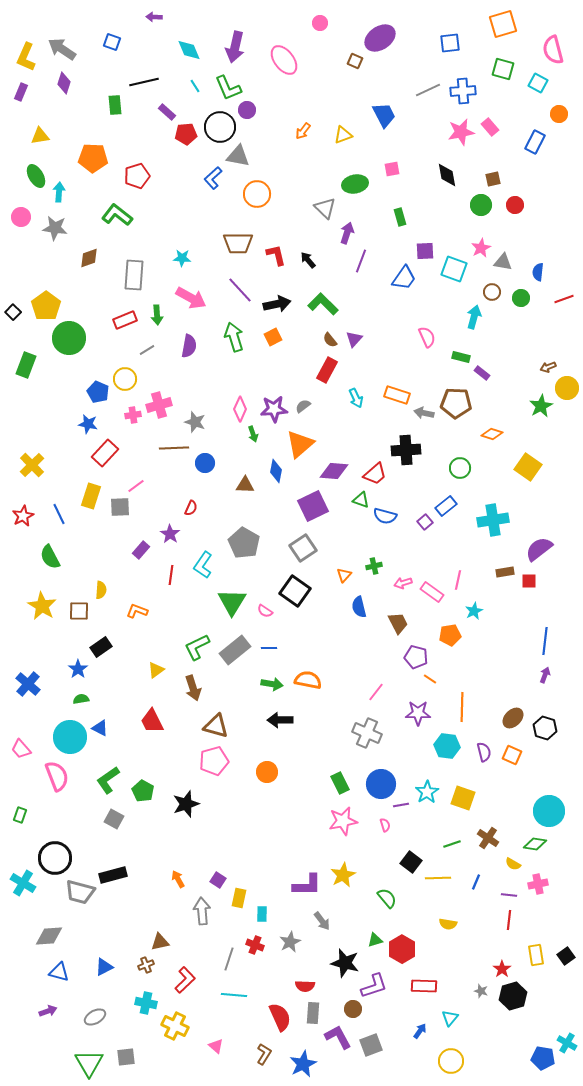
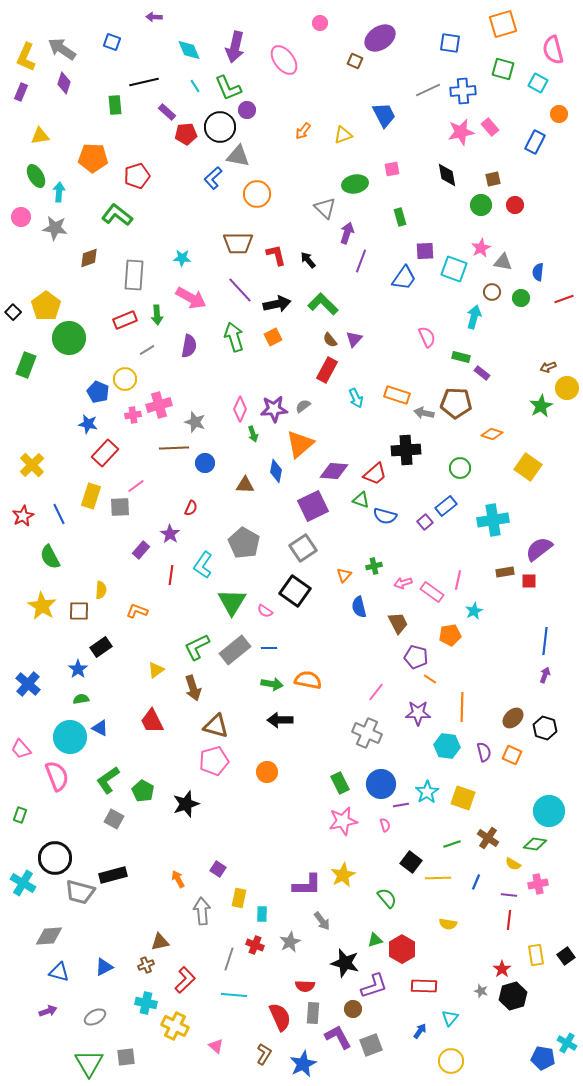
blue square at (450, 43): rotated 15 degrees clockwise
purple square at (218, 880): moved 11 px up
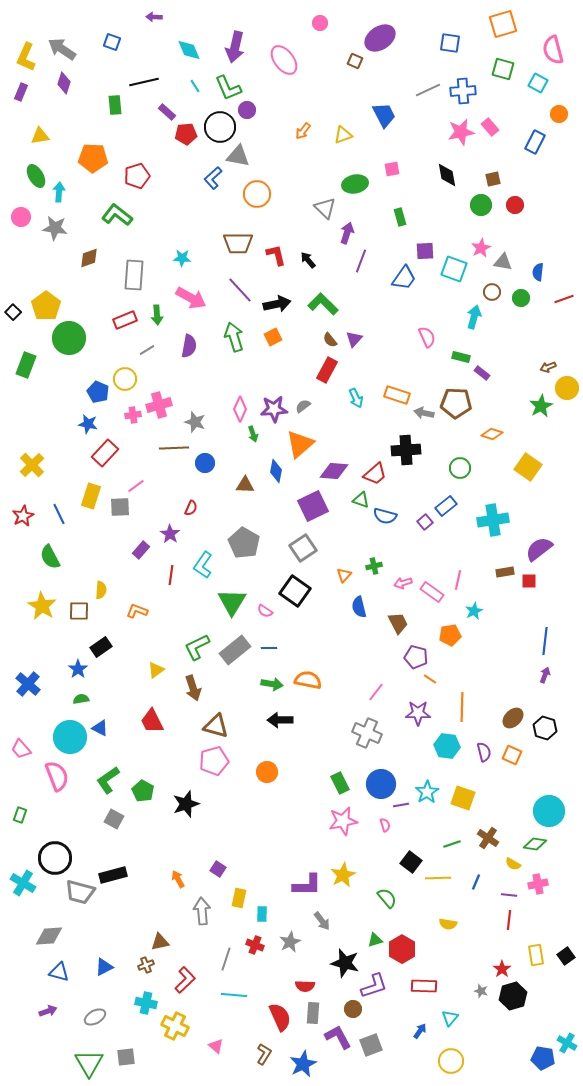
gray line at (229, 959): moved 3 px left
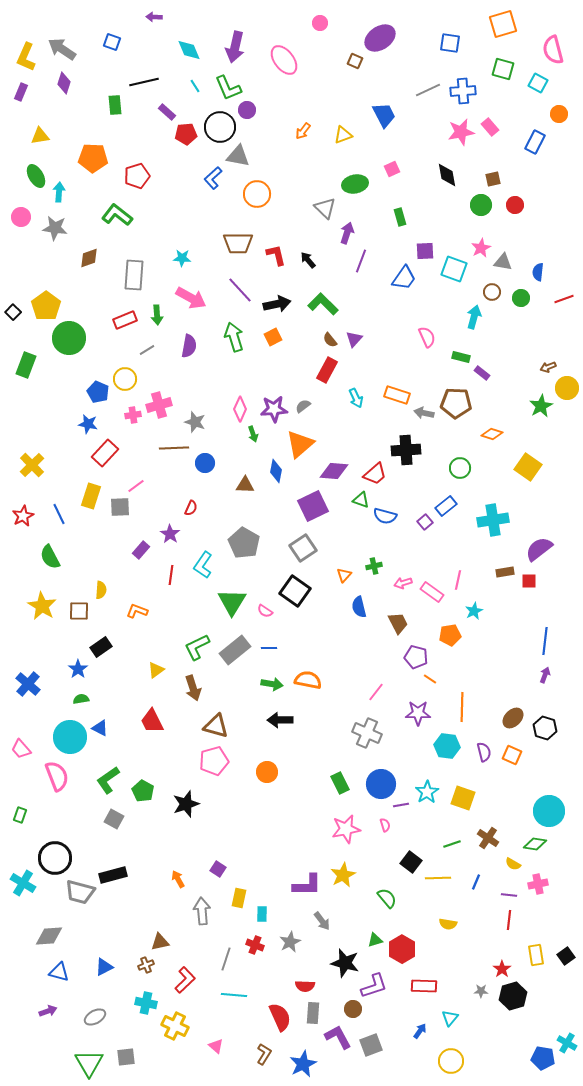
pink square at (392, 169): rotated 14 degrees counterclockwise
pink star at (343, 821): moved 3 px right, 8 px down
gray star at (481, 991): rotated 16 degrees counterclockwise
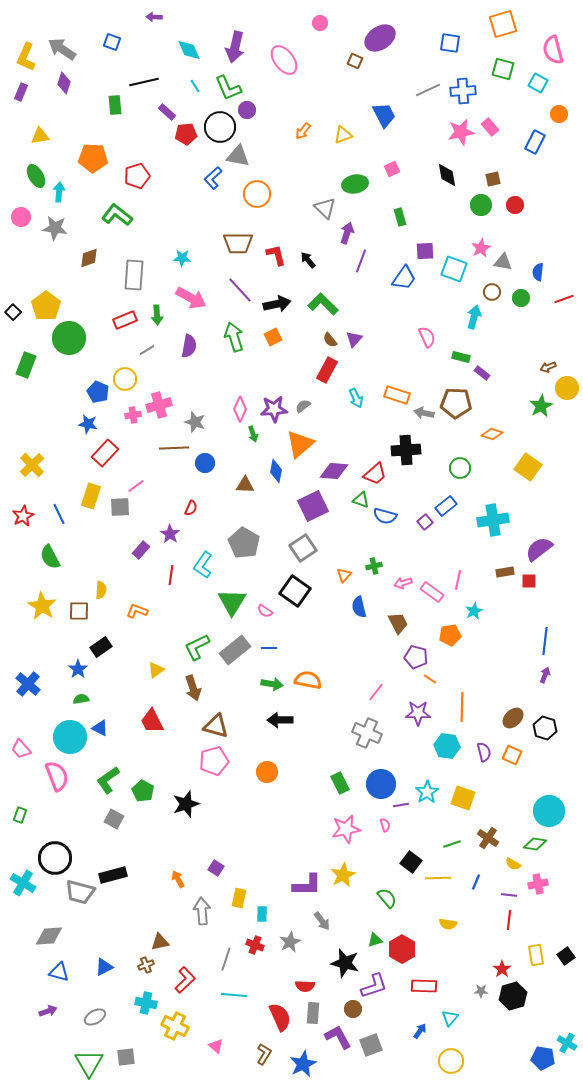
purple square at (218, 869): moved 2 px left, 1 px up
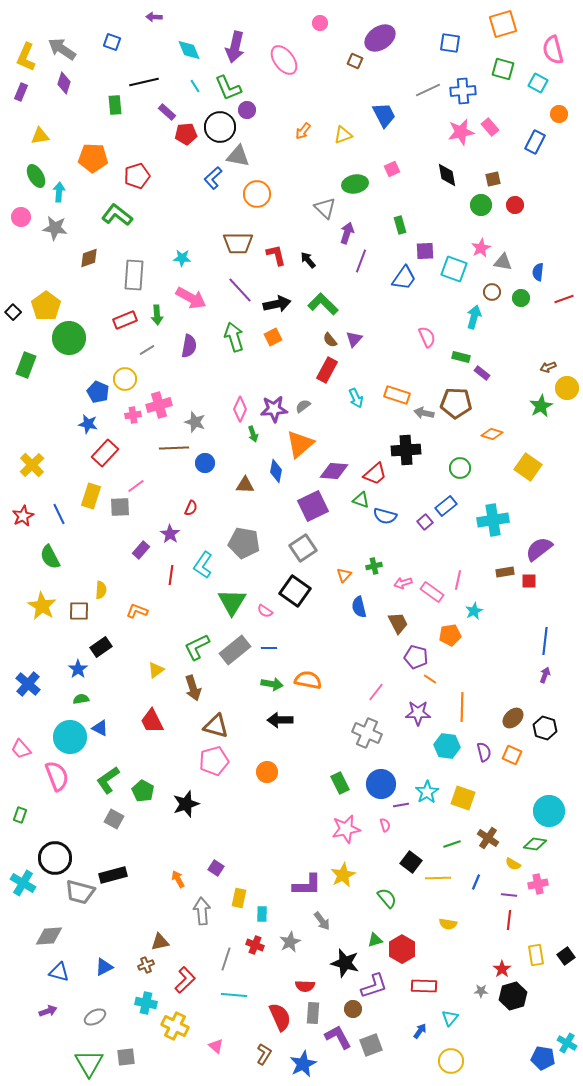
green rectangle at (400, 217): moved 8 px down
gray pentagon at (244, 543): rotated 20 degrees counterclockwise
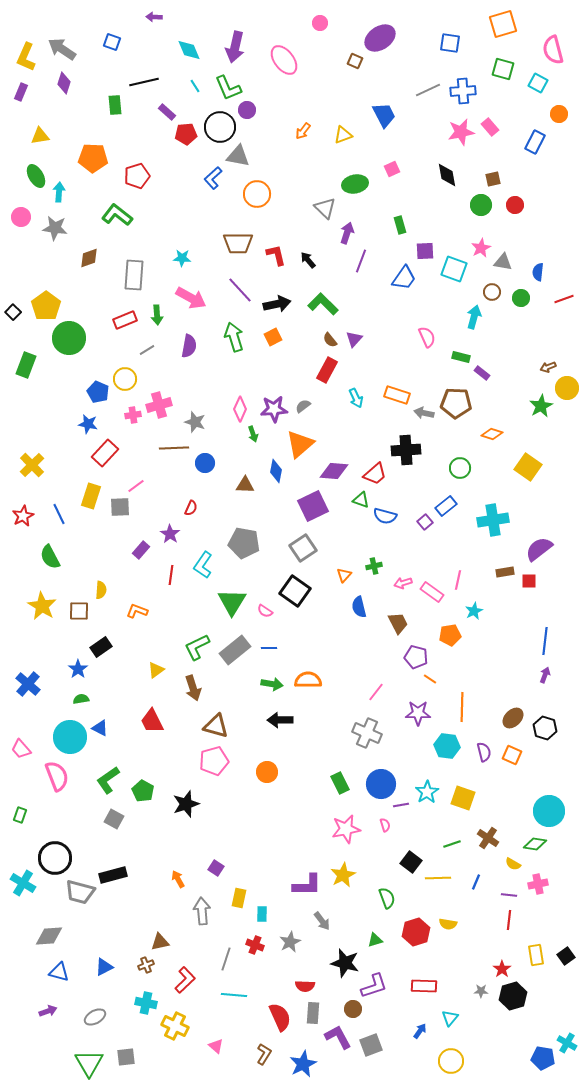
orange semicircle at (308, 680): rotated 12 degrees counterclockwise
green semicircle at (387, 898): rotated 20 degrees clockwise
red hexagon at (402, 949): moved 14 px right, 17 px up; rotated 12 degrees clockwise
